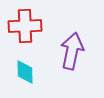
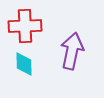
cyan diamond: moved 1 px left, 8 px up
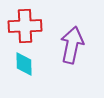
purple arrow: moved 6 px up
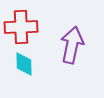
red cross: moved 4 px left, 1 px down
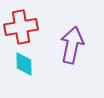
red cross: rotated 8 degrees counterclockwise
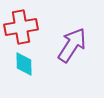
purple arrow: rotated 21 degrees clockwise
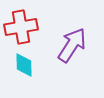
cyan diamond: moved 1 px down
